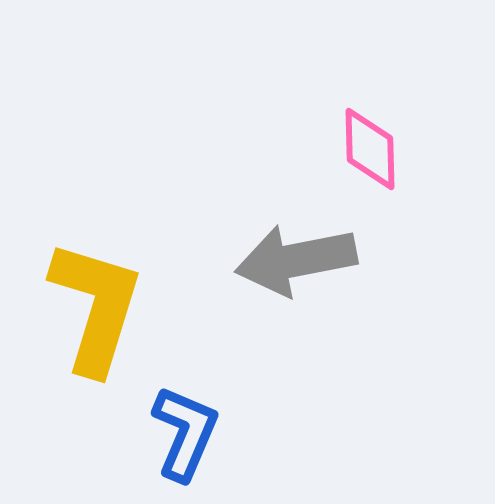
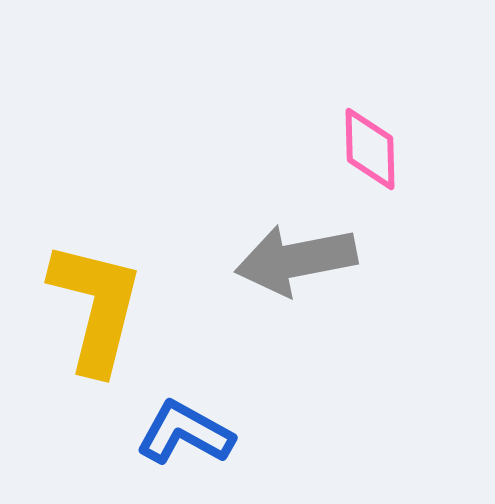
yellow L-shape: rotated 3 degrees counterclockwise
blue L-shape: rotated 84 degrees counterclockwise
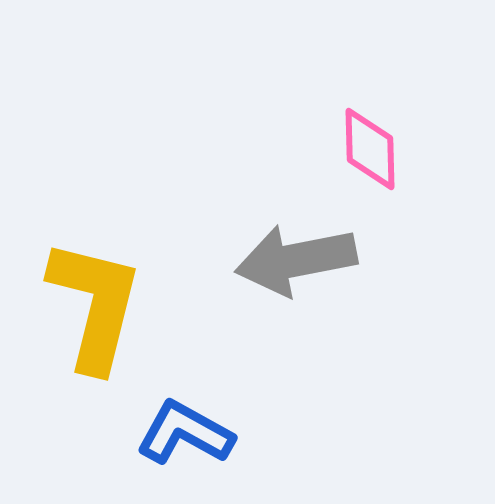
yellow L-shape: moved 1 px left, 2 px up
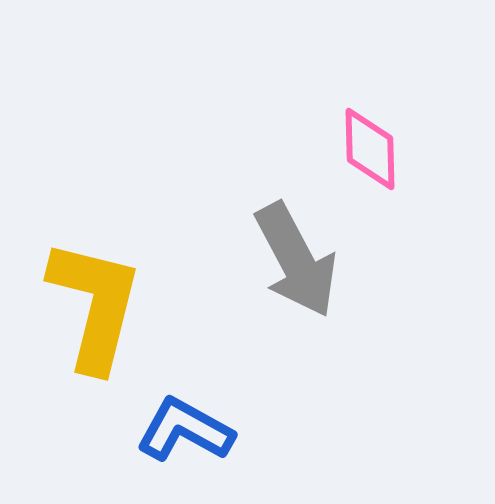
gray arrow: rotated 107 degrees counterclockwise
blue L-shape: moved 3 px up
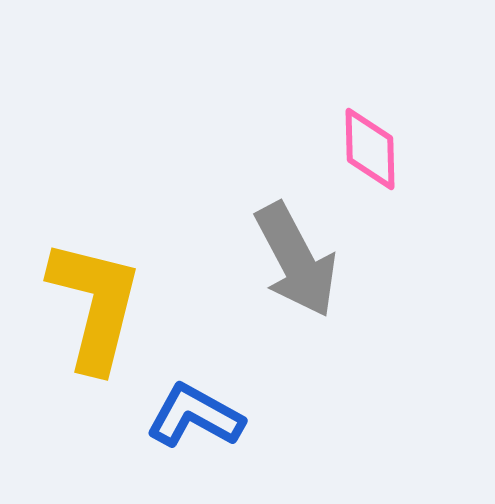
blue L-shape: moved 10 px right, 14 px up
